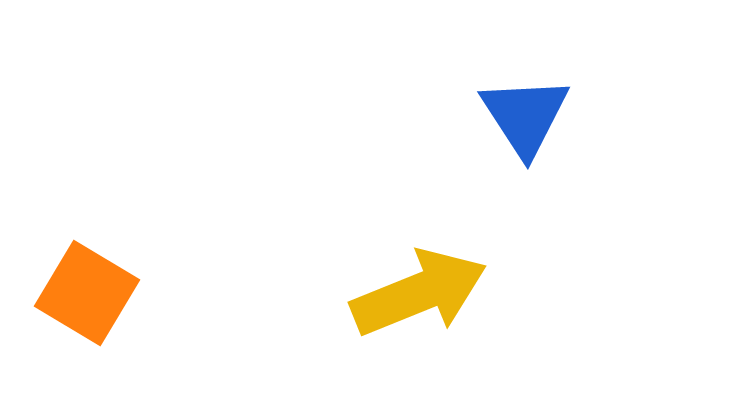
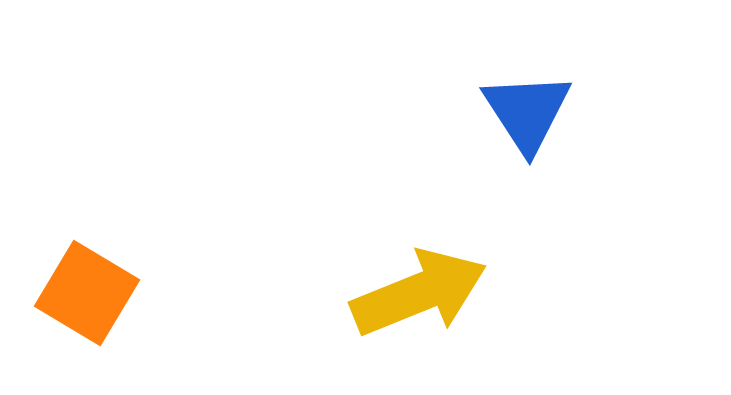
blue triangle: moved 2 px right, 4 px up
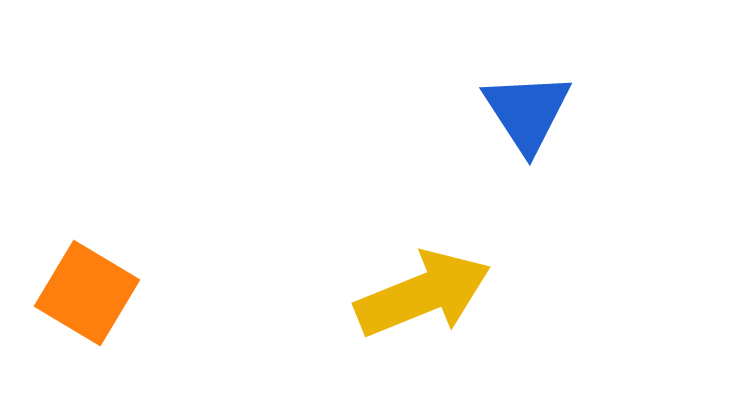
yellow arrow: moved 4 px right, 1 px down
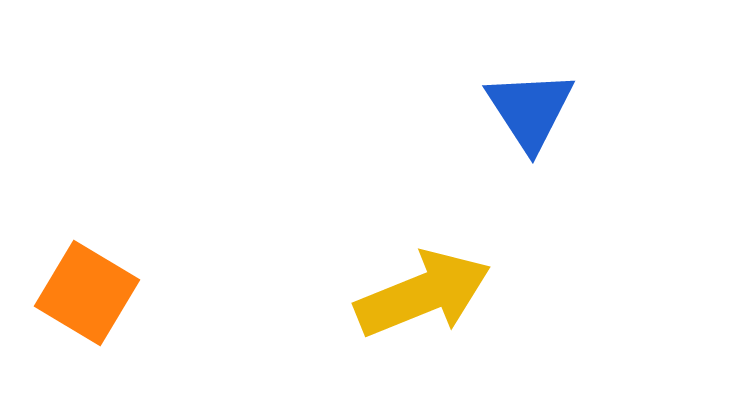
blue triangle: moved 3 px right, 2 px up
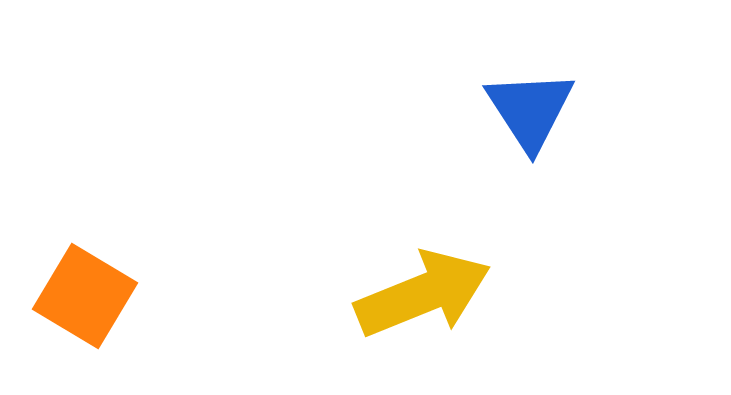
orange square: moved 2 px left, 3 px down
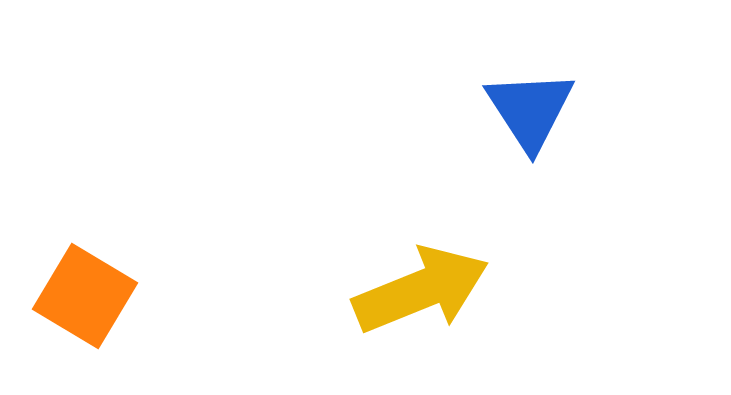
yellow arrow: moved 2 px left, 4 px up
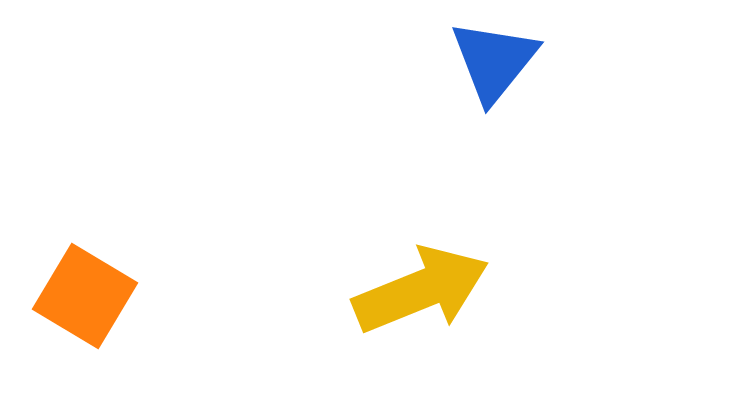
blue triangle: moved 36 px left, 49 px up; rotated 12 degrees clockwise
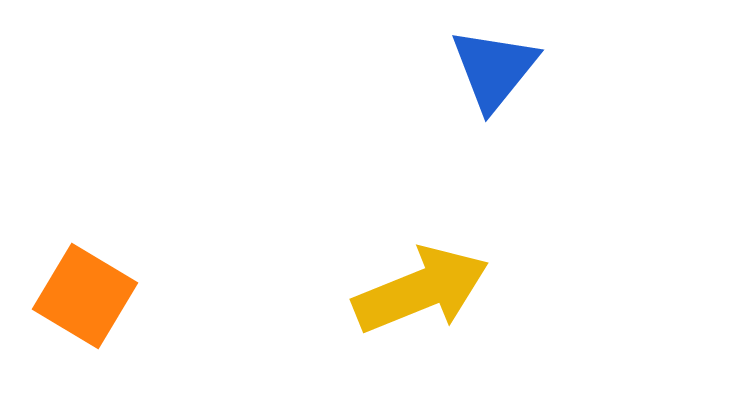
blue triangle: moved 8 px down
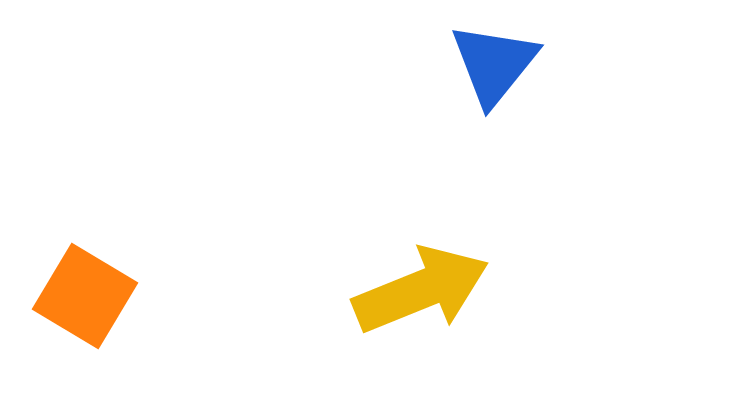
blue triangle: moved 5 px up
